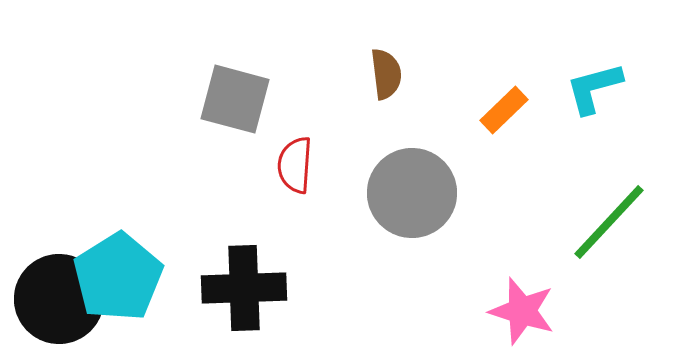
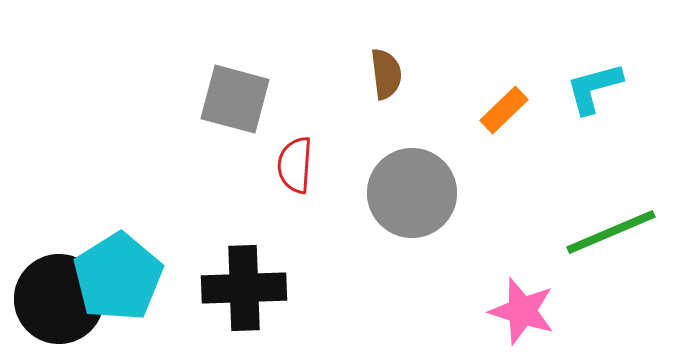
green line: moved 2 px right, 10 px down; rotated 24 degrees clockwise
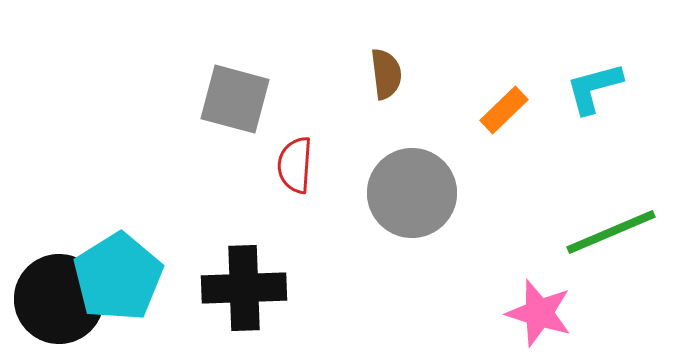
pink star: moved 17 px right, 2 px down
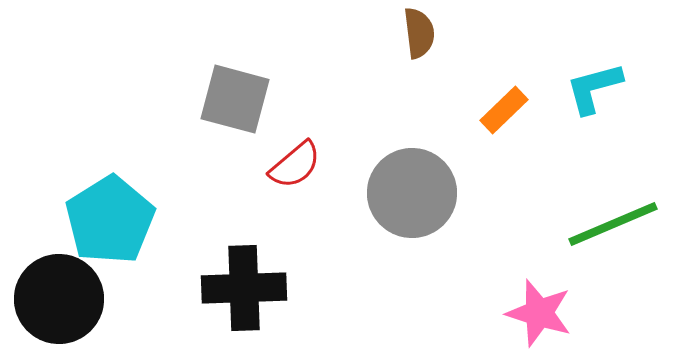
brown semicircle: moved 33 px right, 41 px up
red semicircle: rotated 134 degrees counterclockwise
green line: moved 2 px right, 8 px up
cyan pentagon: moved 8 px left, 57 px up
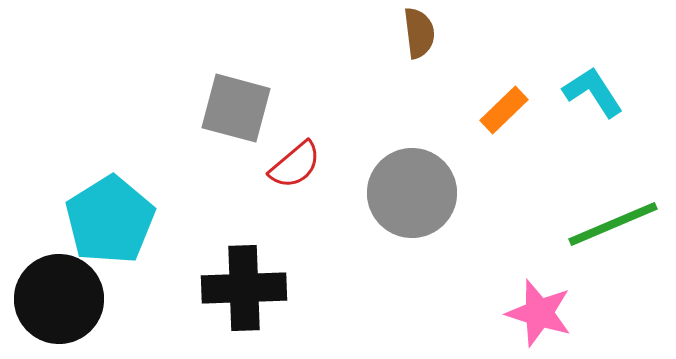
cyan L-shape: moved 1 px left, 4 px down; rotated 72 degrees clockwise
gray square: moved 1 px right, 9 px down
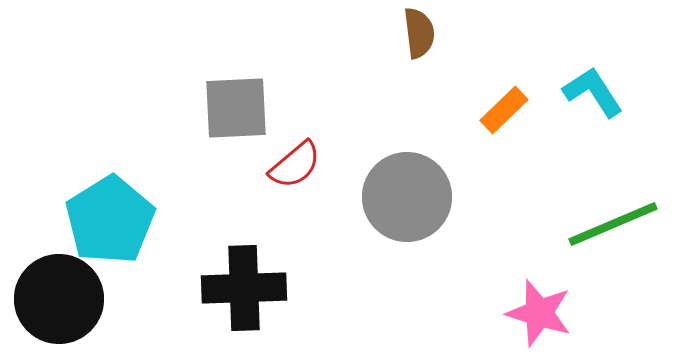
gray square: rotated 18 degrees counterclockwise
gray circle: moved 5 px left, 4 px down
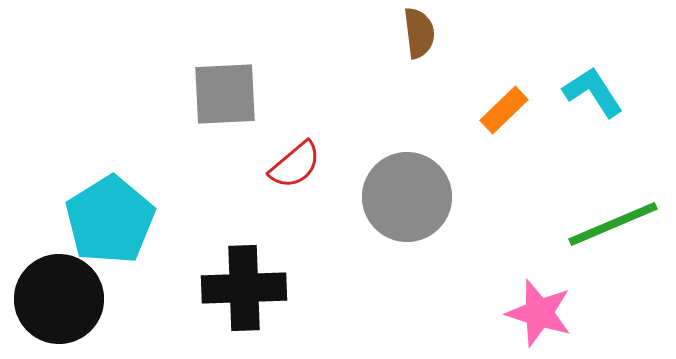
gray square: moved 11 px left, 14 px up
